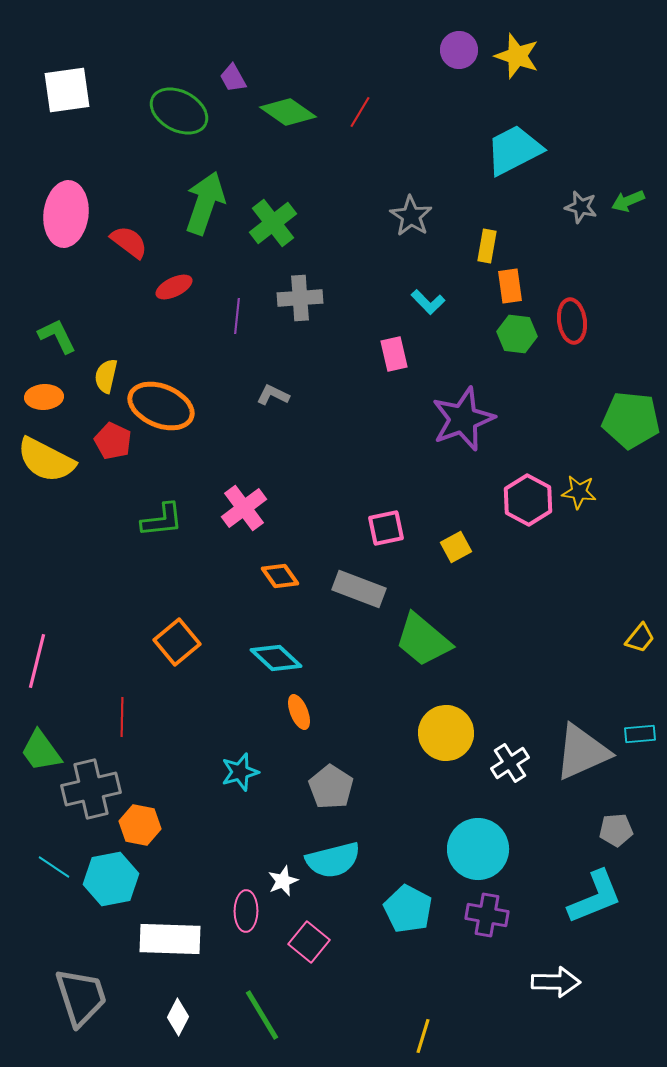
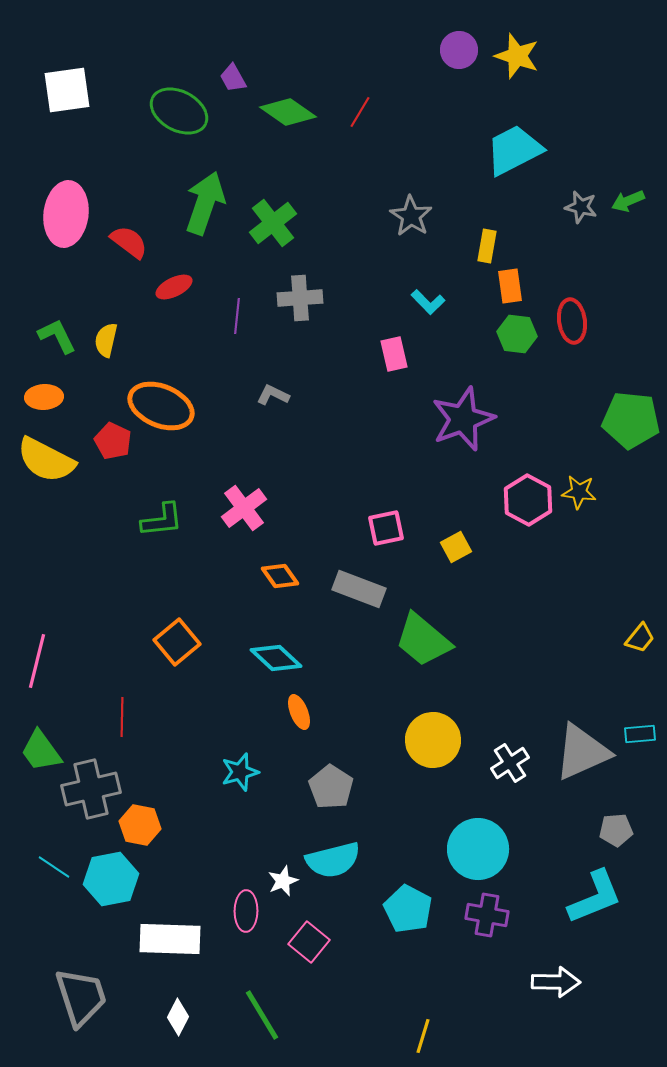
yellow semicircle at (106, 376): moved 36 px up
yellow circle at (446, 733): moved 13 px left, 7 px down
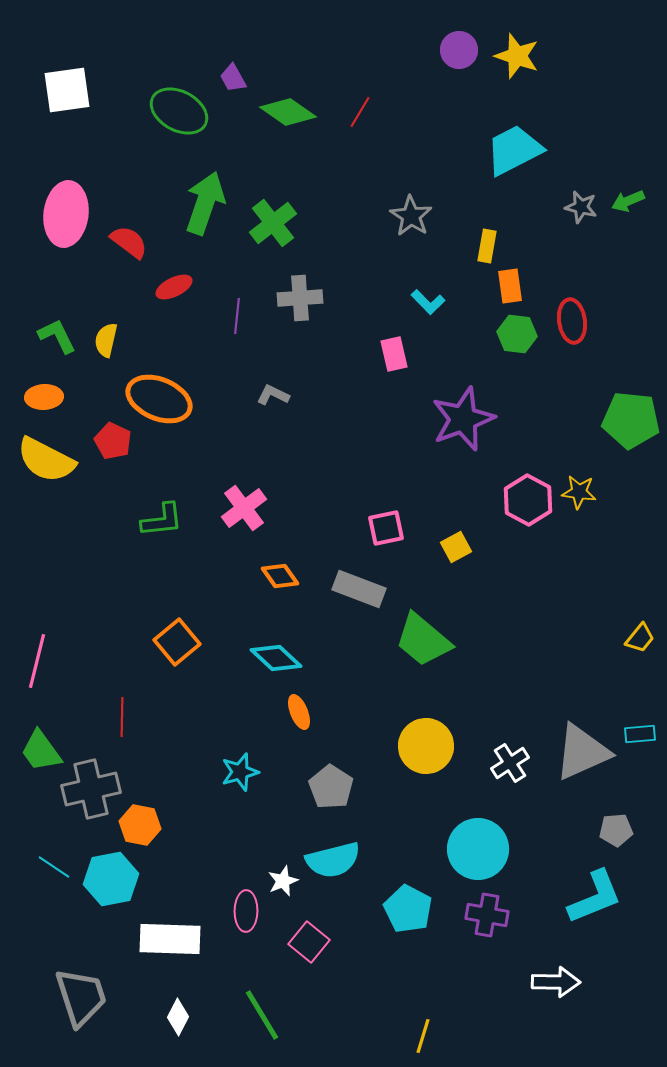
orange ellipse at (161, 406): moved 2 px left, 7 px up
yellow circle at (433, 740): moved 7 px left, 6 px down
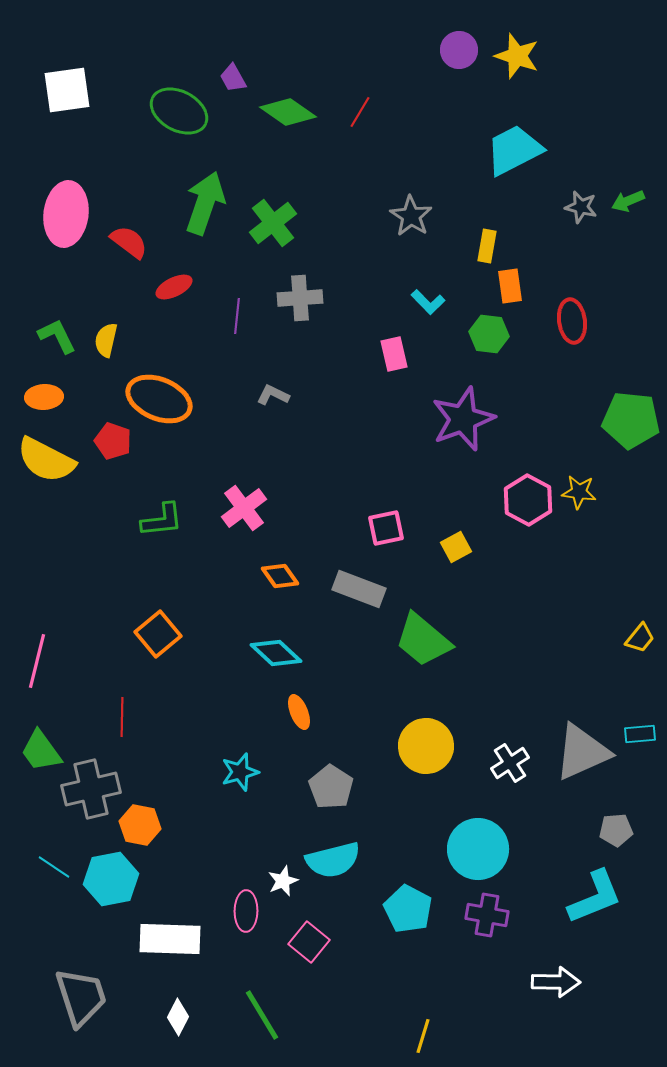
green hexagon at (517, 334): moved 28 px left
red pentagon at (113, 441): rotated 6 degrees counterclockwise
orange square at (177, 642): moved 19 px left, 8 px up
cyan diamond at (276, 658): moved 5 px up
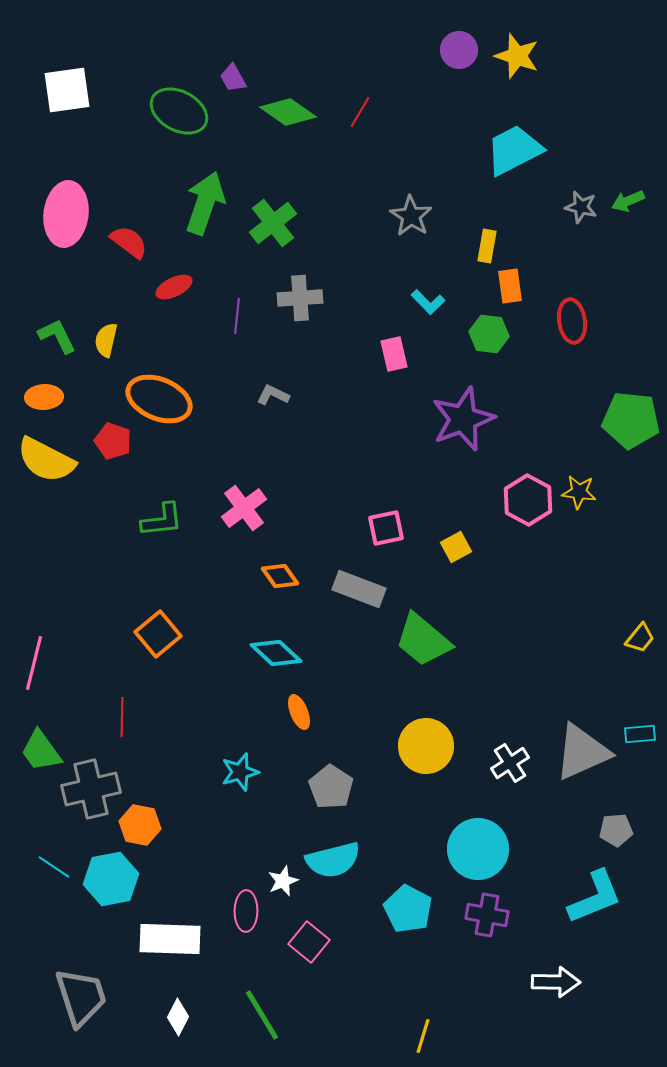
pink line at (37, 661): moved 3 px left, 2 px down
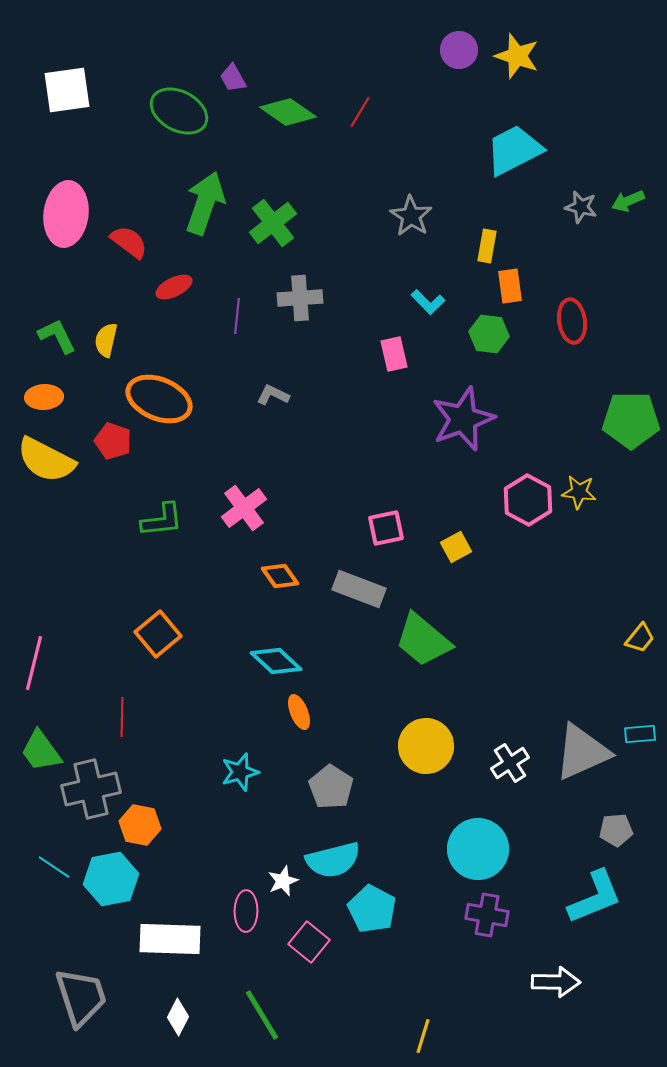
green pentagon at (631, 420): rotated 6 degrees counterclockwise
cyan diamond at (276, 653): moved 8 px down
cyan pentagon at (408, 909): moved 36 px left
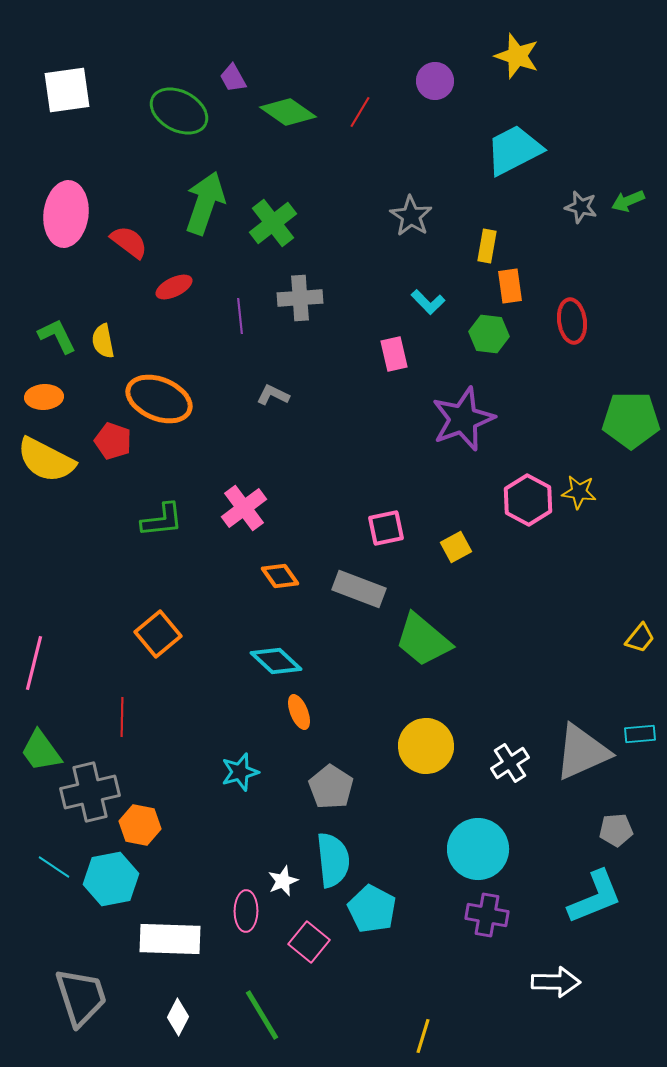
purple circle at (459, 50): moved 24 px left, 31 px down
purple line at (237, 316): moved 3 px right; rotated 12 degrees counterclockwise
yellow semicircle at (106, 340): moved 3 px left, 1 px down; rotated 24 degrees counterclockwise
gray cross at (91, 789): moved 1 px left, 3 px down
cyan semicircle at (333, 860): rotated 82 degrees counterclockwise
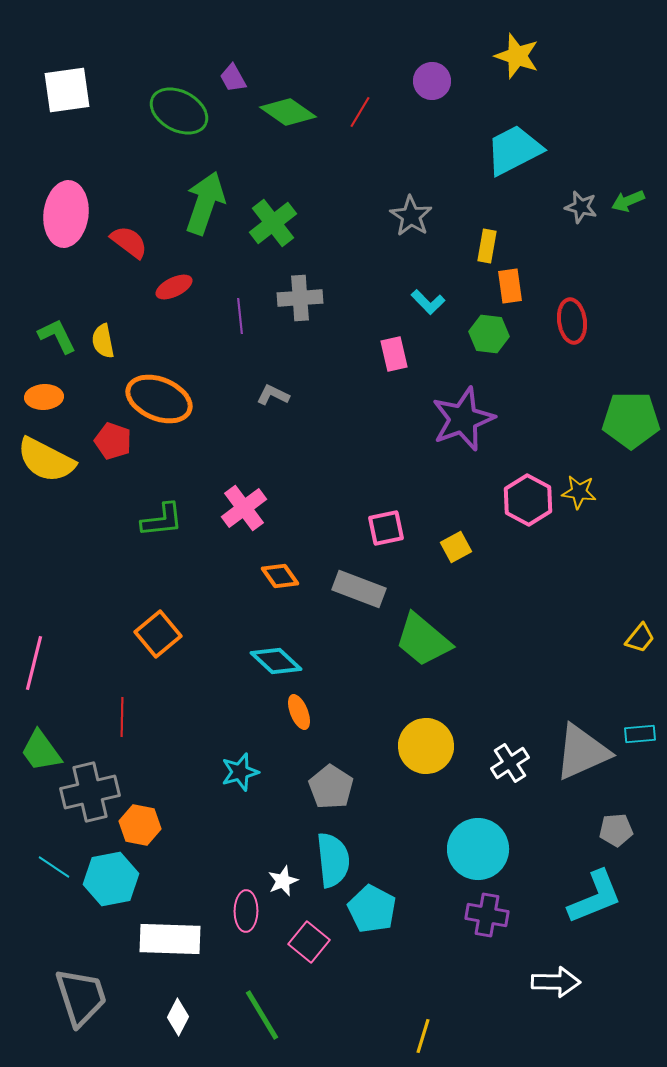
purple circle at (435, 81): moved 3 px left
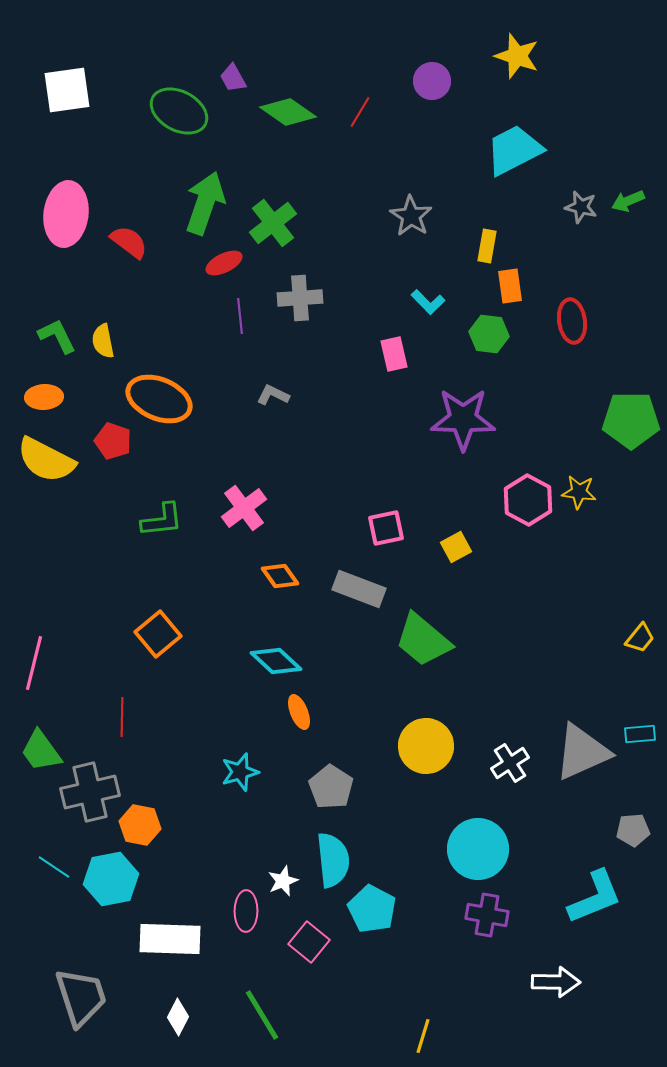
red ellipse at (174, 287): moved 50 px right, 24 px up
purple star at (463, 419): rotated 22 degrees clockwise
gray pentagon at (616, 830): moved 17 px right
